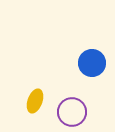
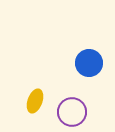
blue circle: moved 3 px left
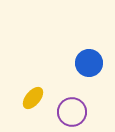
yellow ellipse: moved 2 px left, 3 px up; rotated 20 degrees clockwise
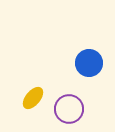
purple circle: moved 3 px left, 3 px up
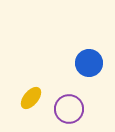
yellow ellipse: moved 2 px left
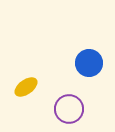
yellow ellipse: moved 5 px left, 11 px up; rotated 15 degrees clockwise
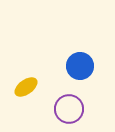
blue circle: moved 9 px left, 3 px down
